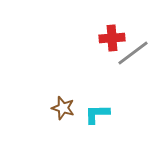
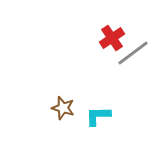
red cross: rotated 30 degrees counterclockwise
cyan L-shape: moved 1 px right, 2 px down
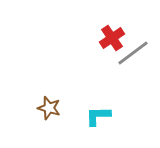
brown star: moved 14 px left
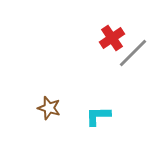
gray line: rotated 8 degrees counterclockwise
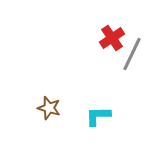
gray line: moved 1 px left, 1 px down; rotated 20 degrees counterclockwise
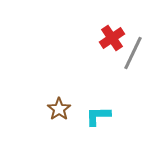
gray line: moved 1 px right, 1 px up
brown star: moved 10 px right, 1 px down; rotated 20 degrees clockwise
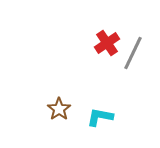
red cross: moved 5 px left, 5 px down
cyan L-shape: moved 2 px right, 1 px down; rotated 12 degrees clockwise
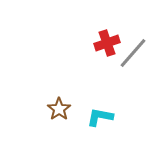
red cross: rotated 15 degrees clockwise
gray line: rotated 16 degrees clockwise
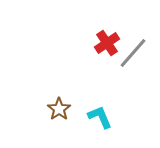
red cross: rotated 15 degrees counterclockwise
cyan L-shape: rotated 56 degrees clockwise
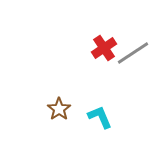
red cross: moved 3 px left, 5 px down
gray line: rotated 16 degrees clockwise
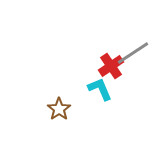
red cross: moved 7 px right, 18 px down
cyan L-shape: moved 28 px up
